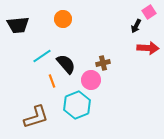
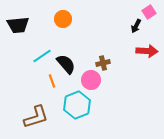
red arrow: moved 1 px left, 3 px down
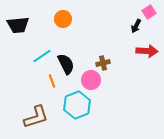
black semicircle: rotated 15 degrees clockwise
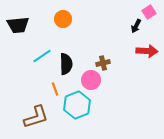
black semicircle: rotated 25 degrees clockwise
orange line: moved 3 px right, 8 px down
